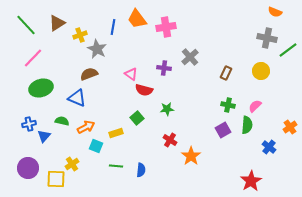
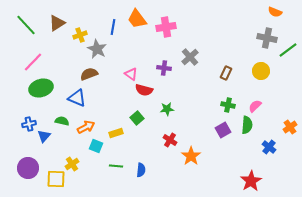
pink line at (33, 58): moved 4 px down
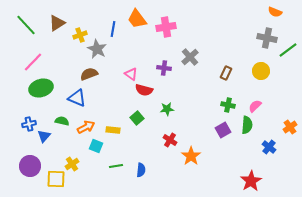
blue line at (113, 27): moved 2 px down
yellow rectangle at (116, 133): moved 3 px left, 3 px up; rotated 24 degrees clockwise
green line at (116, 166): rotated 16 degrees counterclockwise
purple circle at (28, 168): moved 2 px right, 2 px up
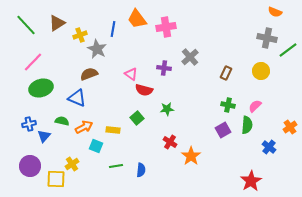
orange arrow at (86, 127): moved 2 px left
red cross at (170, 140): moved 2 px down
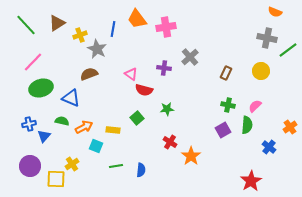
blue triangle at (77, 98): moved 6 px left
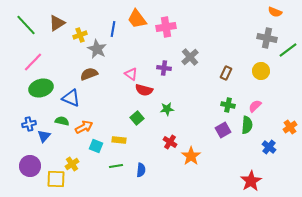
yellow rectangle at (113, 130): moved 6 px right, 10 px down
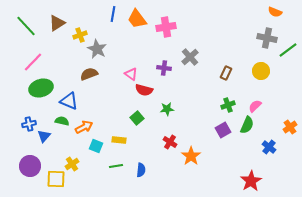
green line at (26, 25): moved 1 px down
blue line at (113, 29): moved 15 px up
blue triangle at (71, 98): moved 2 px left, 3 px down
green cross at (228, 105): rotated 32 degrees counterclockwise
green semicircle at (247, 125): rotated 18 degrees clockwise
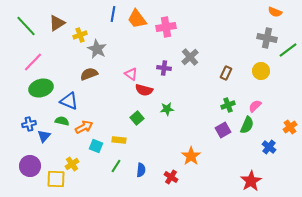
red cross at (170, 142): moved 1 px right, 35 px down
green line at (116, 166): rotated 48 degrees counterclockwise
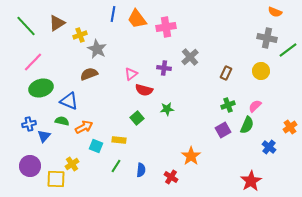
pink triangle at (131, 74): rotated 48 degrees clockwise
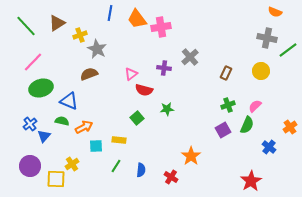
blue line at (113, 14): moved 3 px left, 1 px up
pink cross at (166, 27): moved 5 px left
blue cross at (29, 124): moved 1 px right; rotated 24 degrees counterclockwise
cyan square at (96, 146): rotated 24 degrees counterclockwise
